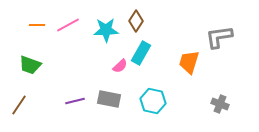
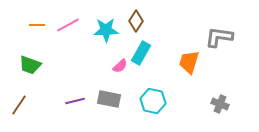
gray L-shape: rotated 16 degrees clockwise
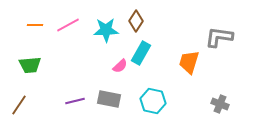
orange line: moved 2 px left
green trapezoid: rotated 25 degrees counterclockwise
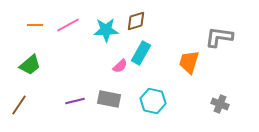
brown diamond: rotated 40 degrees clockwise
green trapezoid: rotated 35 degrees counterclockwise
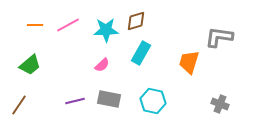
pink semicircle: moved 18 px left, 1 px up
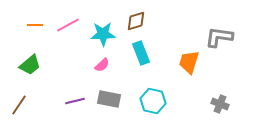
cyan star: moved 3 px left, 4 px down
cyan rectangle: rotated 50 degrees counterclockwise
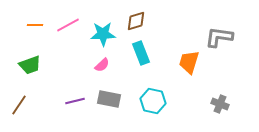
green trapezoid: rotated 20 degrees clockwise
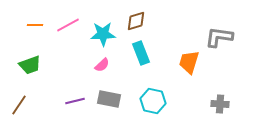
gray cross: rotated 18 degrees counterclockwise
